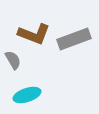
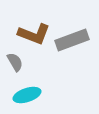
gray rectangle: moved 2 px left, 1 px down
gray semicircle: moved 2 px right, 2 px down
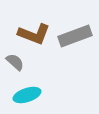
gray rectangle: moved 3 px right, 4 px up
gray semicircle: rotated 18 degrees counterclockwise
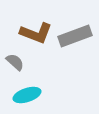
brown L-shape: moved 2 px right, 1 px up
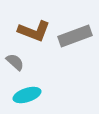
brown L-shape: moved 2 px left, 2 px up
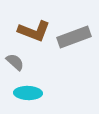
gray rectangle: moved 1 px left, 1 px down
cyan ellipse: moved 1 px right, 2 px up; rotated 20 degrees clockwise
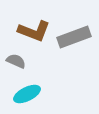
gray semicircle: moved 1 px right, 1 px up; rotated 18 degrees counterclockwise
cyan ellipse: moved 1 px left, 1 px down; rotated 28 degrees counterclockwise
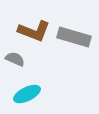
gray rectangle: rotated 36 degrees clockwise
gray semicircle: moved 1 px left, 2 px up
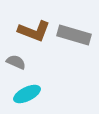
gray rectangle: moved 2 px up
gray semicircle: moved 1 px right, 3 px down
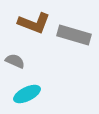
brown L-shape: moved 8 px up
gray semicircle: moved 1 px left, 1 px up
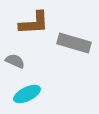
brown L-shape: rotated 24 degrees counterclockwise
gray rectangle: moved 8 px down
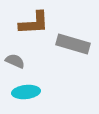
gray rectangle: moved 1 px left, 1 px down
cyan ellipse: moved 1 px left, 2 px up; rotated 20 degrees clockwise
